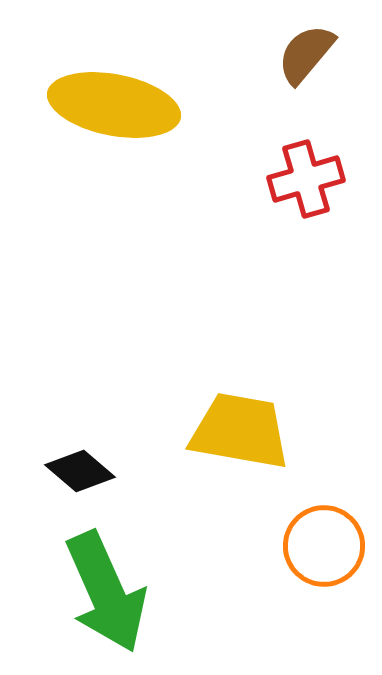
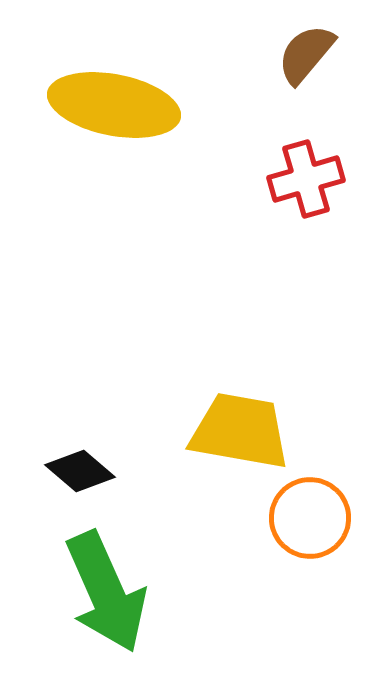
orange circle: moved 14 px left, 28 px up
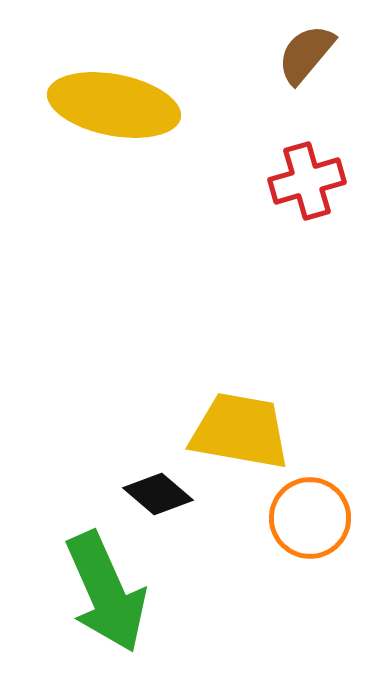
red cross: moved 1 px right, 2 px down
black diamond: moved 78 px right, 23 px down
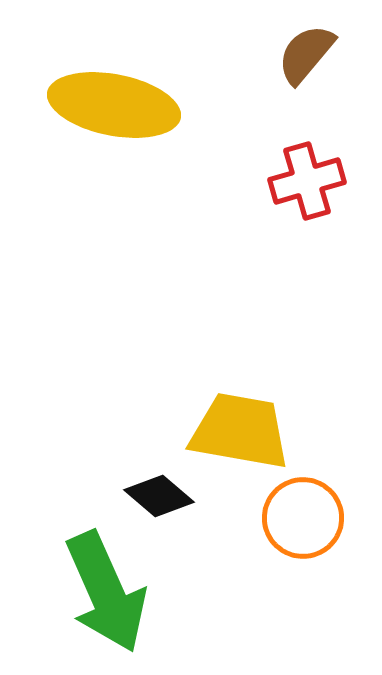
black diamond: moved 1 px right, 2 px down
orange circle: moved 7 px left
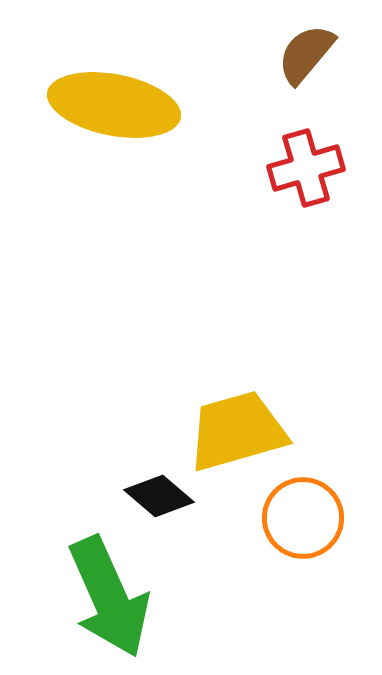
red cross: moved 1 px left, 13 px up
yellow trapezoid: moved 3 px left; rotated 26 degrees counterclockwise
green arrow: moved 3 px right, 5 px down
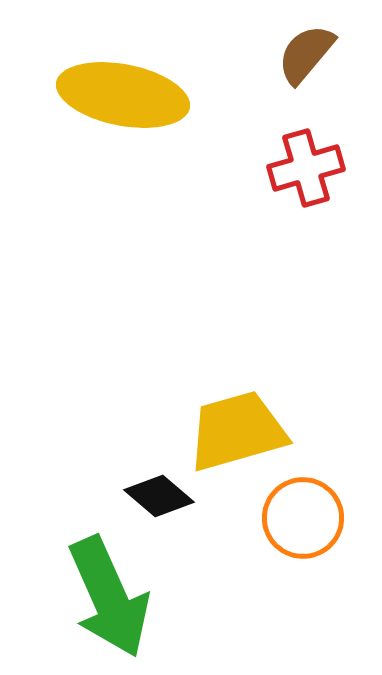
yellow ellipse: moved 9 px right, 10 px up
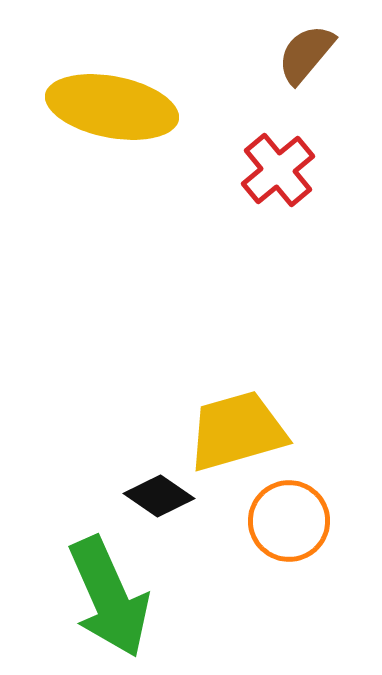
yellow ellipse: moved 11 px left, 12 px down
red cross: moved 28 px left, 2 px down; rotated 24 degrees counterclockwise
black diamond: rotated 6 degrees counterclockwise
orange circle: moved 14 px left, 3 px down
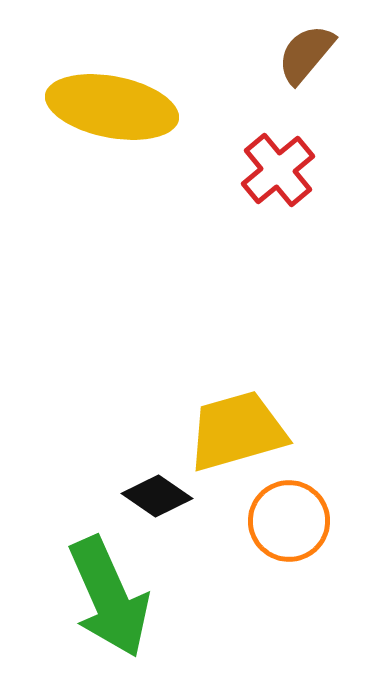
black diamond: moved 2 px left
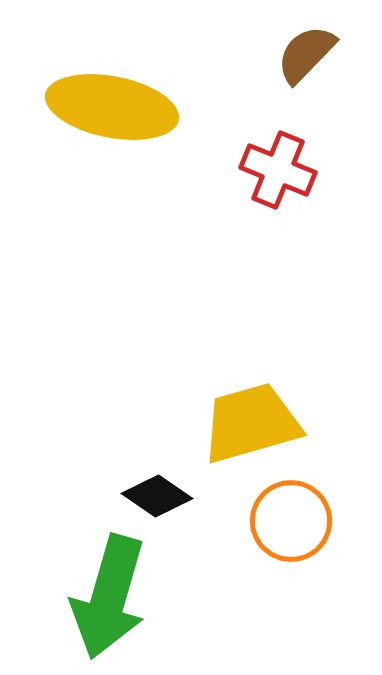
brown semicircle: rotated 4 degrees clockwise
red cross: rotated 28 degrees counterclockwise
yellow trapezoid: moved 14 px right, 8 px up
orange circle: moved 2 px right
green arrow: rotated 40 degrees clockwise
